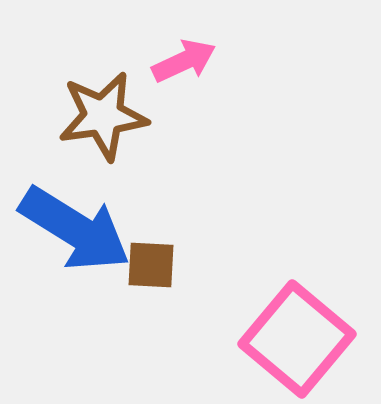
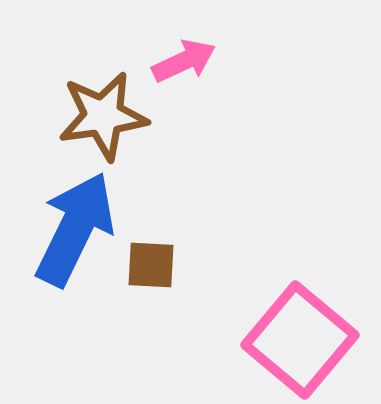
blue arrow: rotated 96 degrees counterclockwise
pink square: moved 3 px right, 1 px down
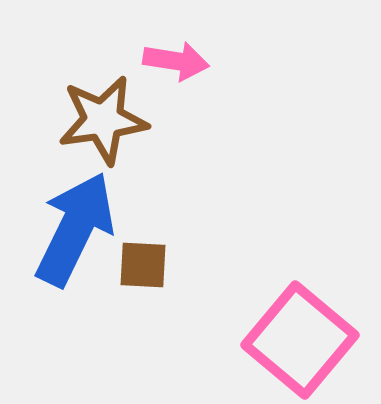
pink arrow: moved 8 px left; rotated 34 degrees clockwise
brown star: moved 4 px down
brown square: moved 8 px left
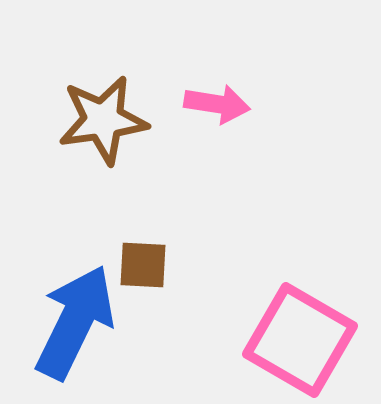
pink arrow: moved 41 px right, 43 px down
blue arrow: moved 93 px down
pink square: rotated 10 degrees counterclockwise
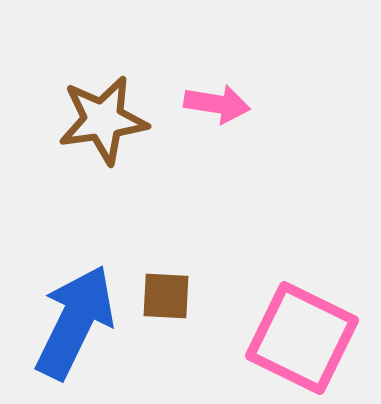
brown square: moved 23 px right, 31 px down
pink square: moved 2 px right, 2 px up; rotated 4 degrees counterclockwise
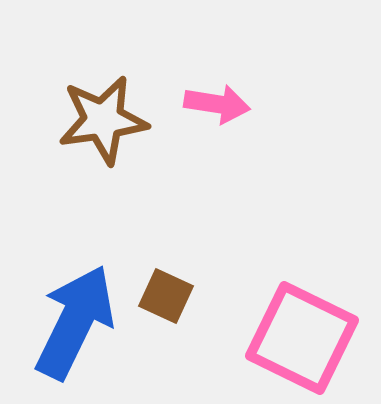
brown square: rotated 22 degrees clockwise
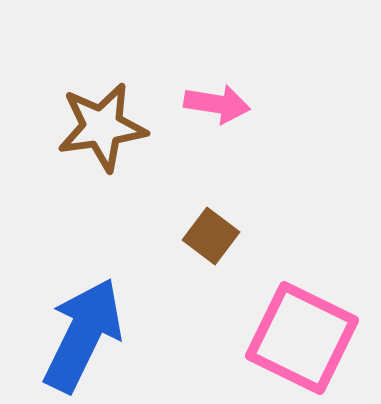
brown star: moved 1 px left, 7 px down
brown square: moved 45 px right, 60 px up; rotated 12 degrees clockwise
blue arrow: moved 8 px right, 13 px down
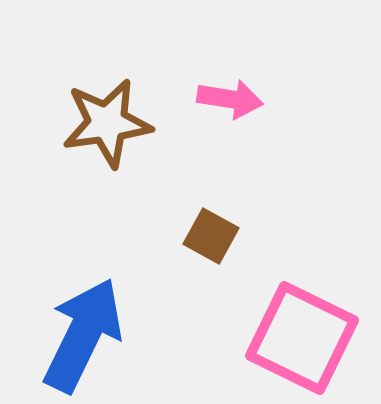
pink arrow: moved 13 px right, 5 px up
brown star: moved 5 px right, 4 px up
brown square: rotated 8 degrees counterclockwise
